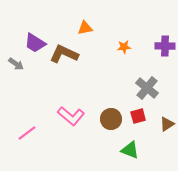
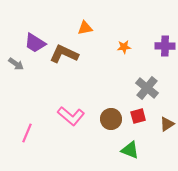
pink line: rotated 30 degrees counterclockwise
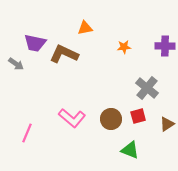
purple trapezoid: rotated 20 degrees counterclockwise
pink L-shape: moved 1 px right, 2 px down
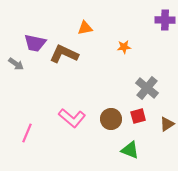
purple cross: moved 26 px up
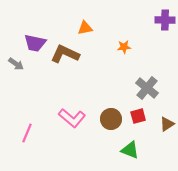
brown L-shape: moved 1 px right
